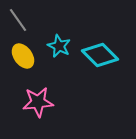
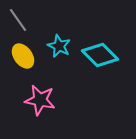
pink star: moved 2 px right, 2 px up; rotated 16 degrees clockwise
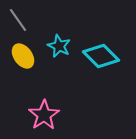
cyan diamond: moved 1 px right, 1 px down
pink star: moved 4 px right, 15 px down; rotated 28 degrees clockwise
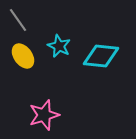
cyan diamond: rotated 39 degrees counterclockwise
pink star: rotated 16 degrees clockwise
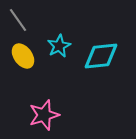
cyan star: rotated 20 degrees clockwise
cyan diamond: rotated 12 degrees counterclockwise
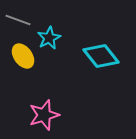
gray line: rotated 35 degrees counterclockwise
cyan star: moved 10 px left, 8 px up
cyan diamond: rotated 57 degrees clockwise
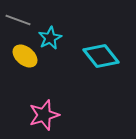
cyan star: moved 1 px right
yellow ellipse: moved 2 px right; rotated 15 degrees counterclockwise
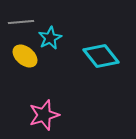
gray line: moved 3 px right, 2 px down; rotated 25 degrees counterclockwise
